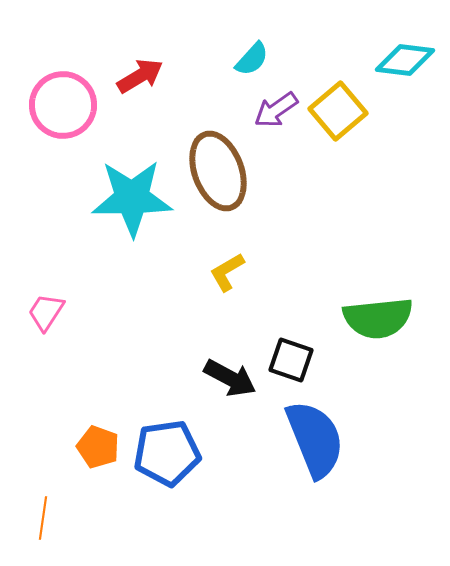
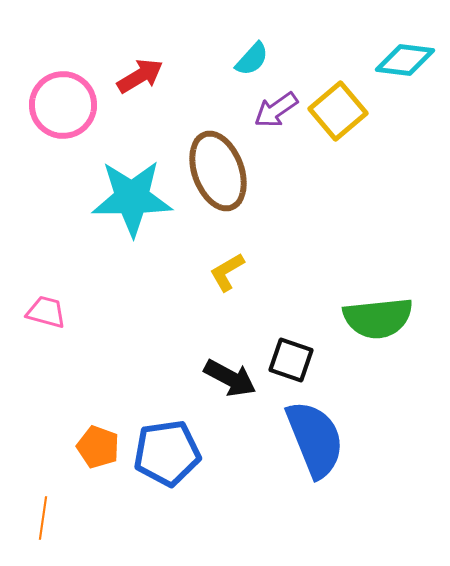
pink trapezoid: rotated 72 degrees clockwise
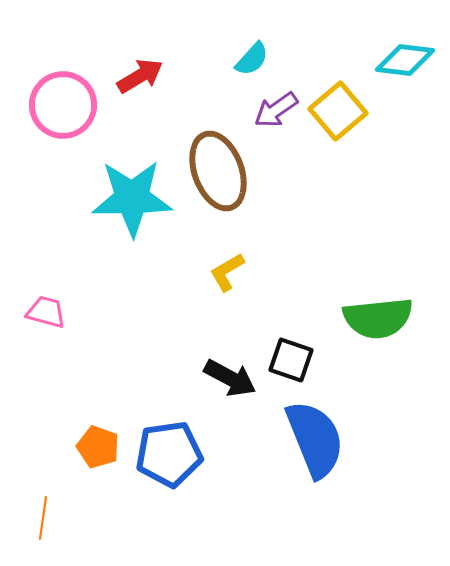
blue pentagon: moved 2 px right, 1 px down
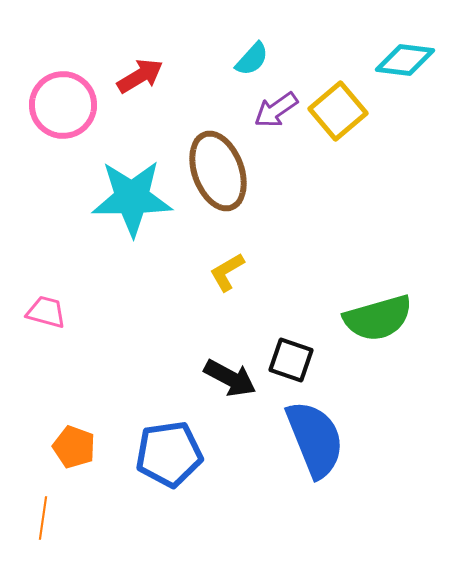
green semicircle: rotated 10 degrees counterclockwise
orange pentagon: moved 24 px left
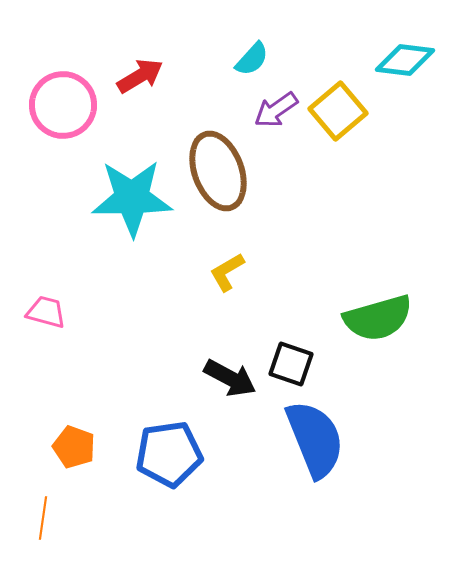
black square: moved 4 px down
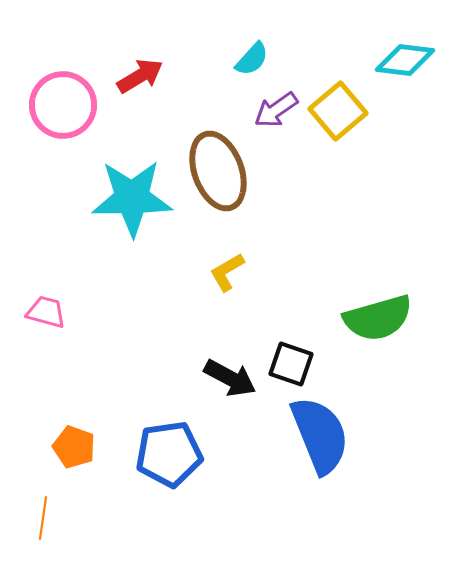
blue semicircle: moved 5 px right, 4 px up
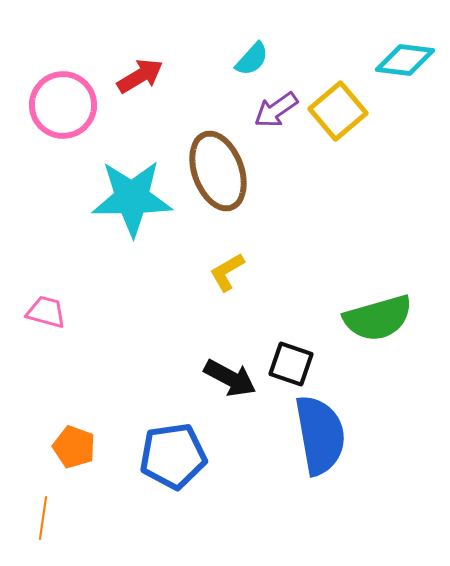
blue semicircle: rotated 12 degrees clockwise
blue pentagon: moved 4 px right, 2 px down
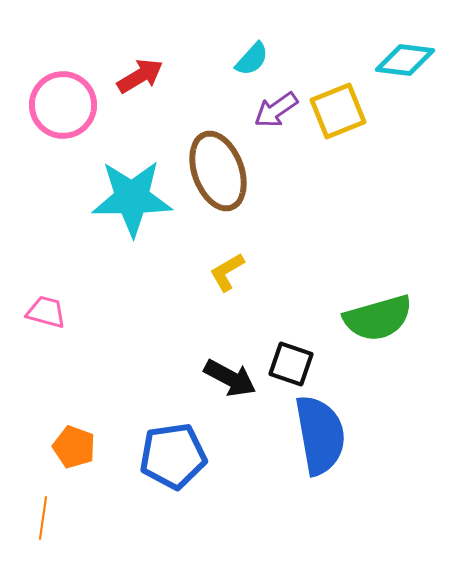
yellow square: rotated 18 degrees clockwise
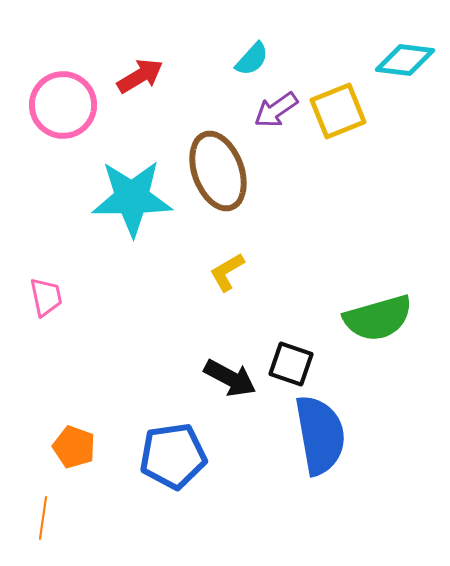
pink trapezoid: moved 15 px up; rotated 63 degrees clockwise
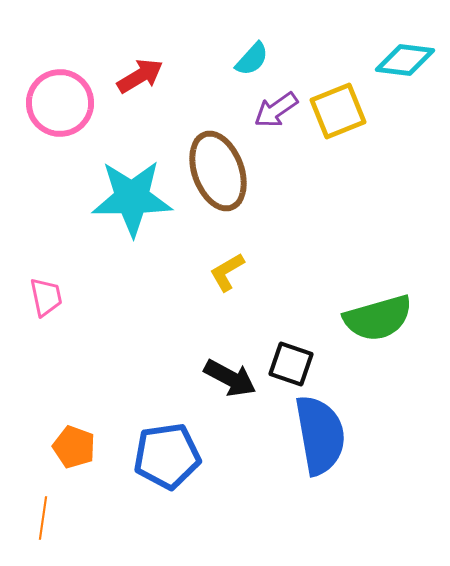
pink circle: moved 3 px left, 2 px up
blue pentagon: moved 6 px left
